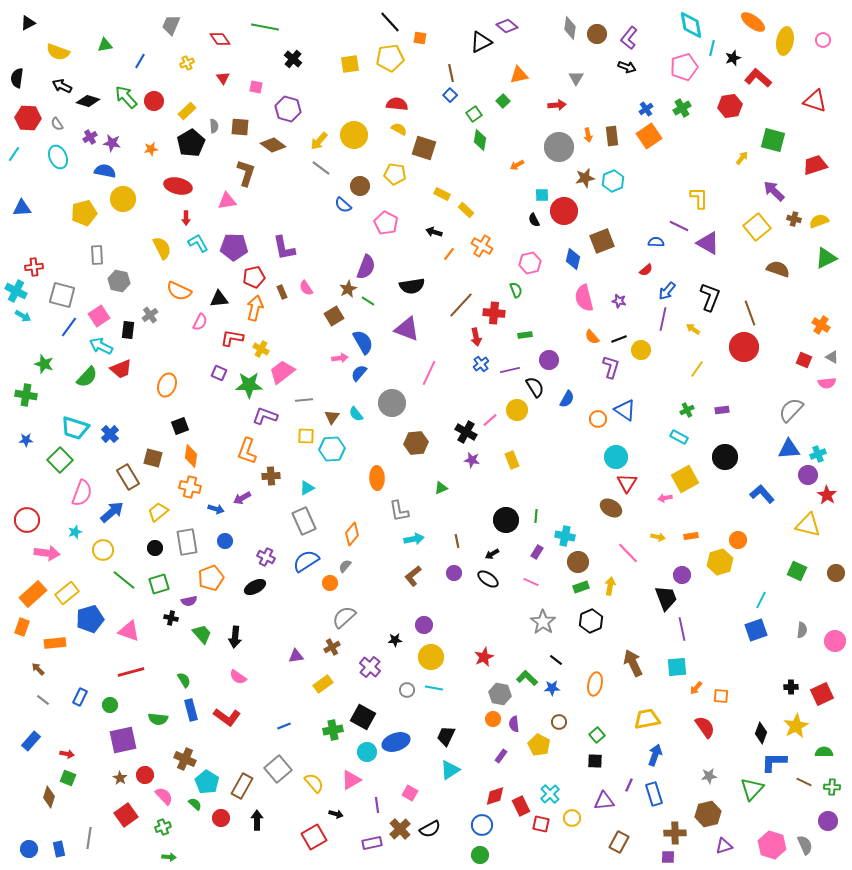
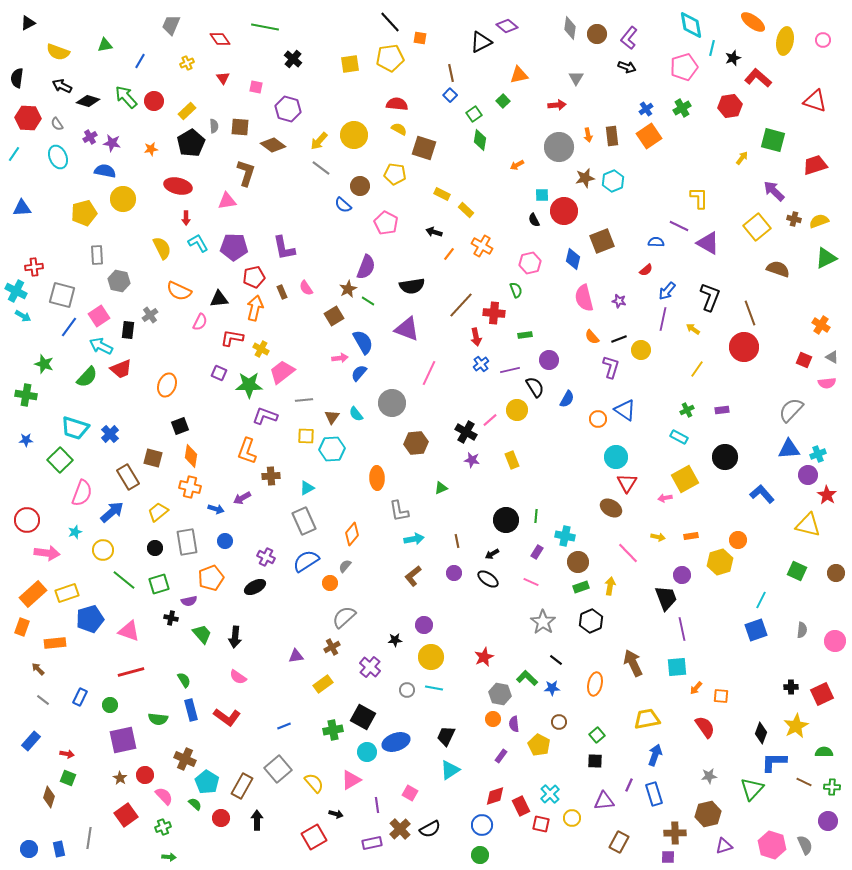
yellow rectangle at (67, 593): rotated 20 degrees clockwise
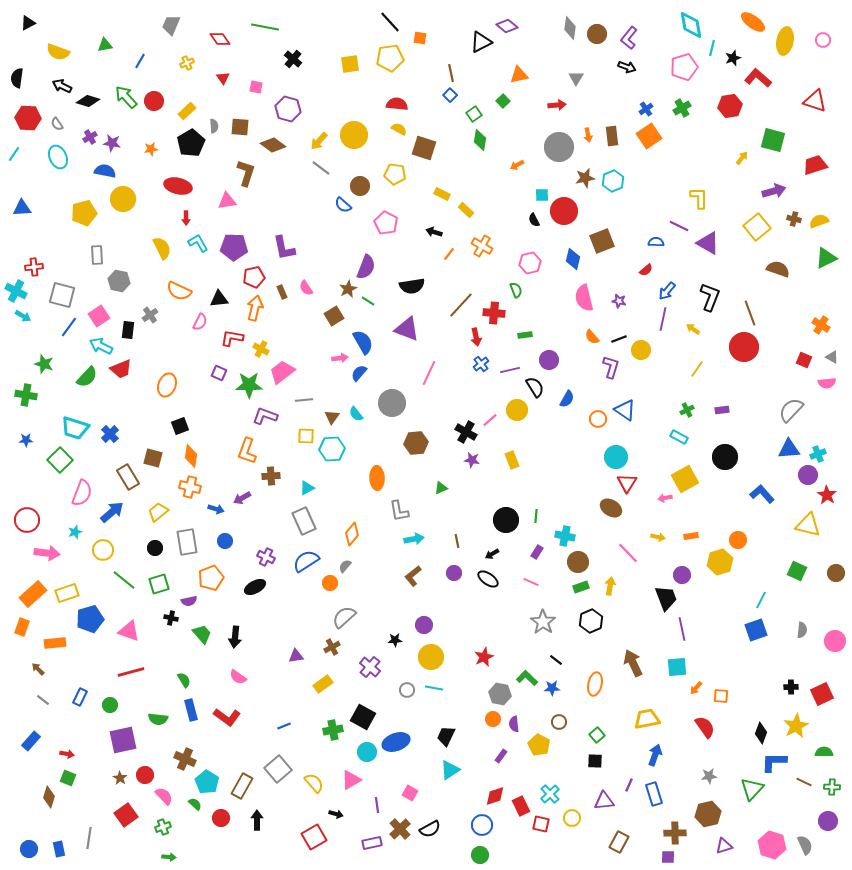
purple arrow at (774, 191): rotated 120 degrees clockwise
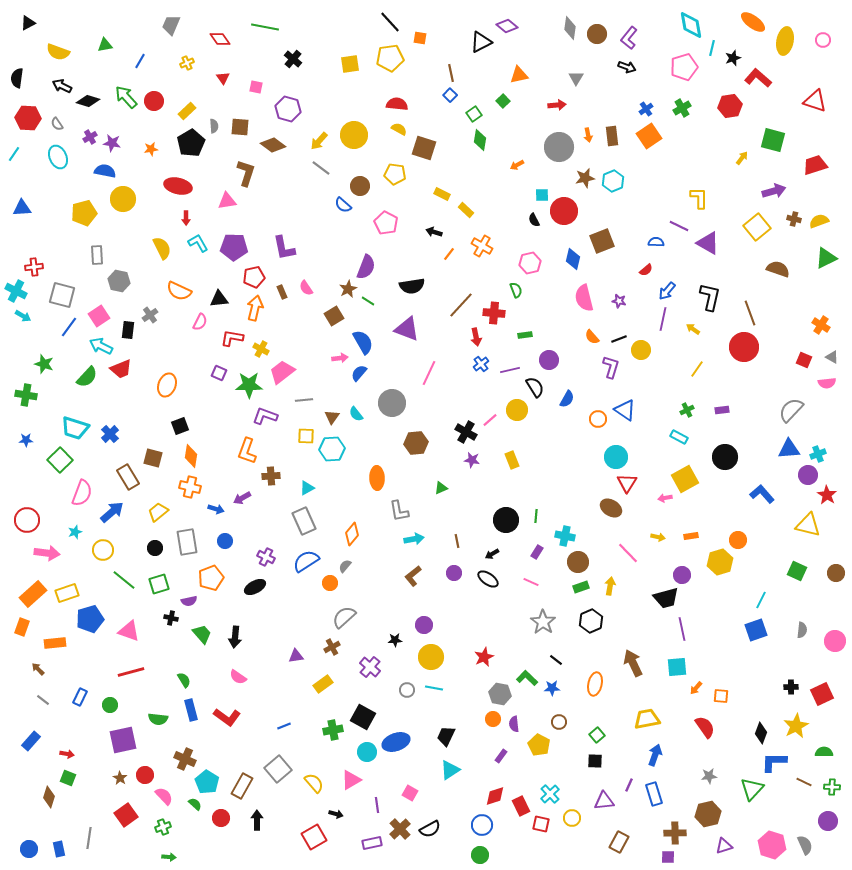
black L-shape at (710, 297): rotated 8 degrees counterclockwise
black trapezoid at (666, 598): rotated 96 degrees clockwise
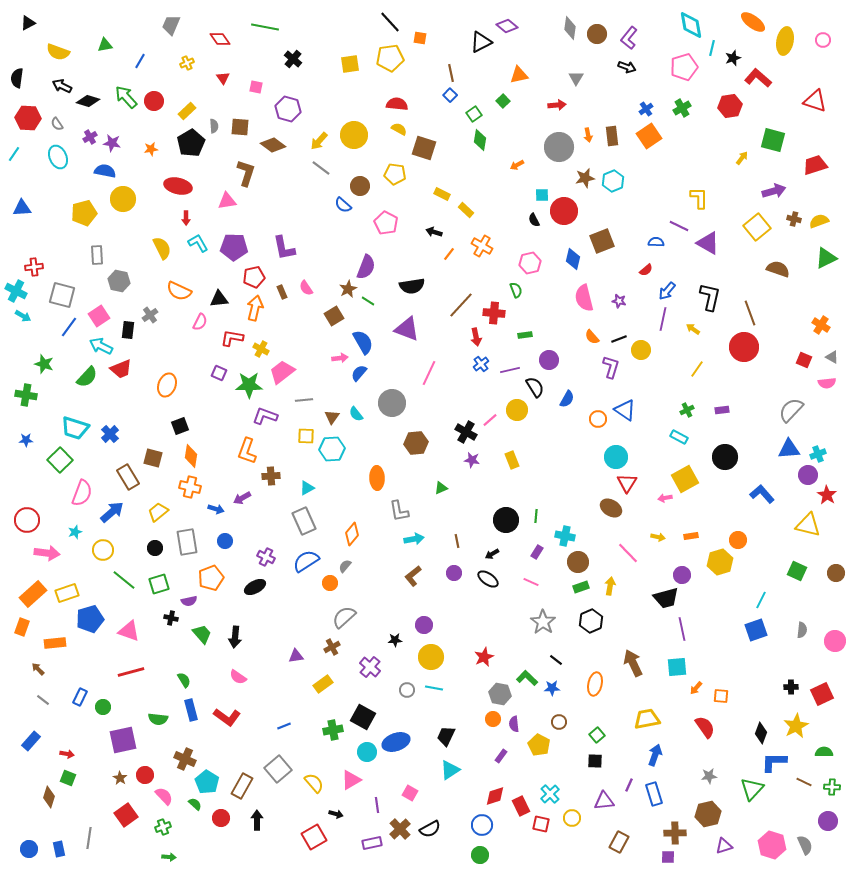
green circle at (110, 705): moved 7 px left, 2 px down
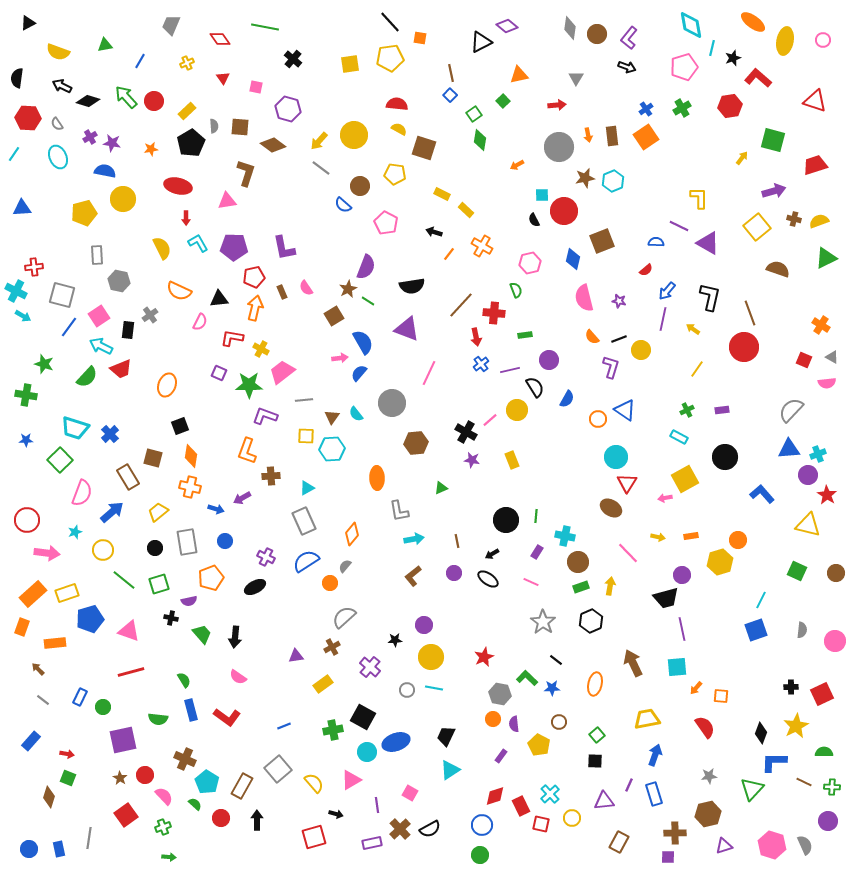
orange square at (649, 136): moved 3 px left, 1 px down
red square at (314, 837): rotated 15 degrees clockwise
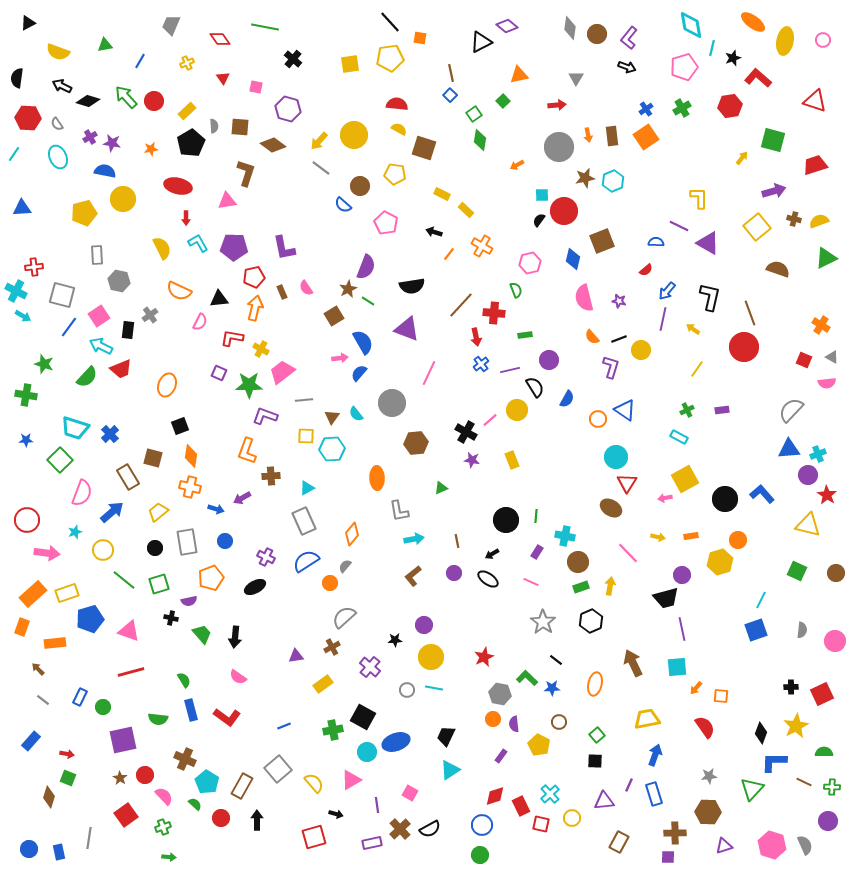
black semicircle at (534, 220): moved 5 px right; rotated 64 degrees clockwise
black circle at (725, 457): moved 42 px down
brown hexagon at (708, 814): moved 2 px up; rotated 15 degrees clockwise
blue rectangle at (59, 849): moved 3 px down
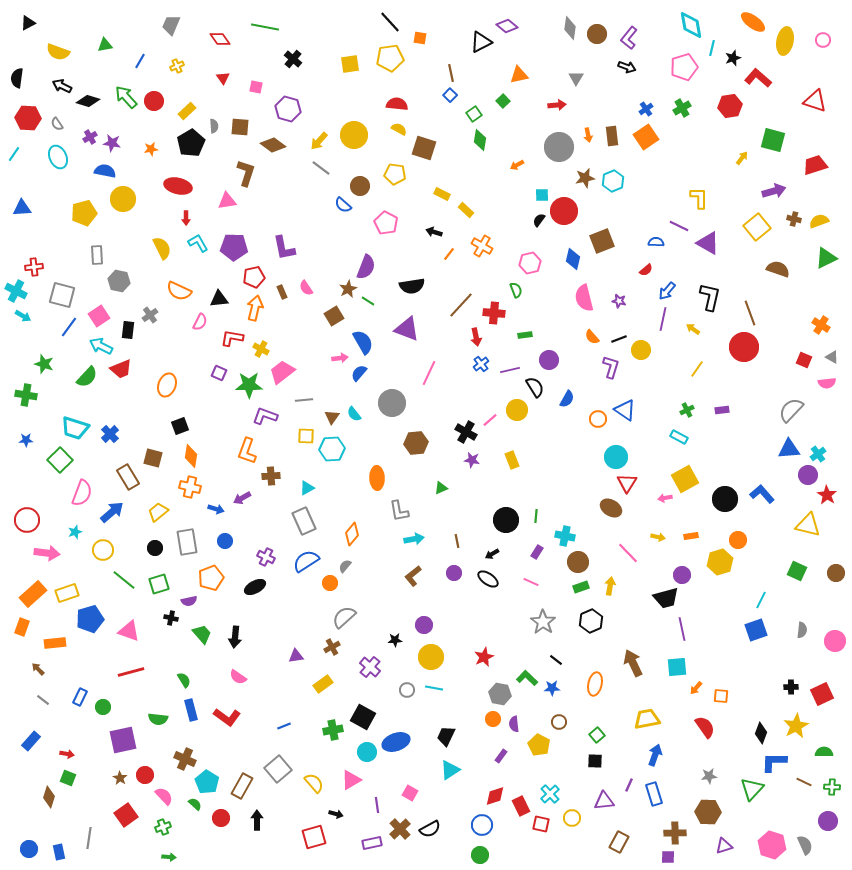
yellow cross at (187, 63): moved 10 px left, 3 px down
cyan semicircle at (356, 414): moved 2 px left
cyan cross at (818, 454): rotated 14 degrees counterclockwise
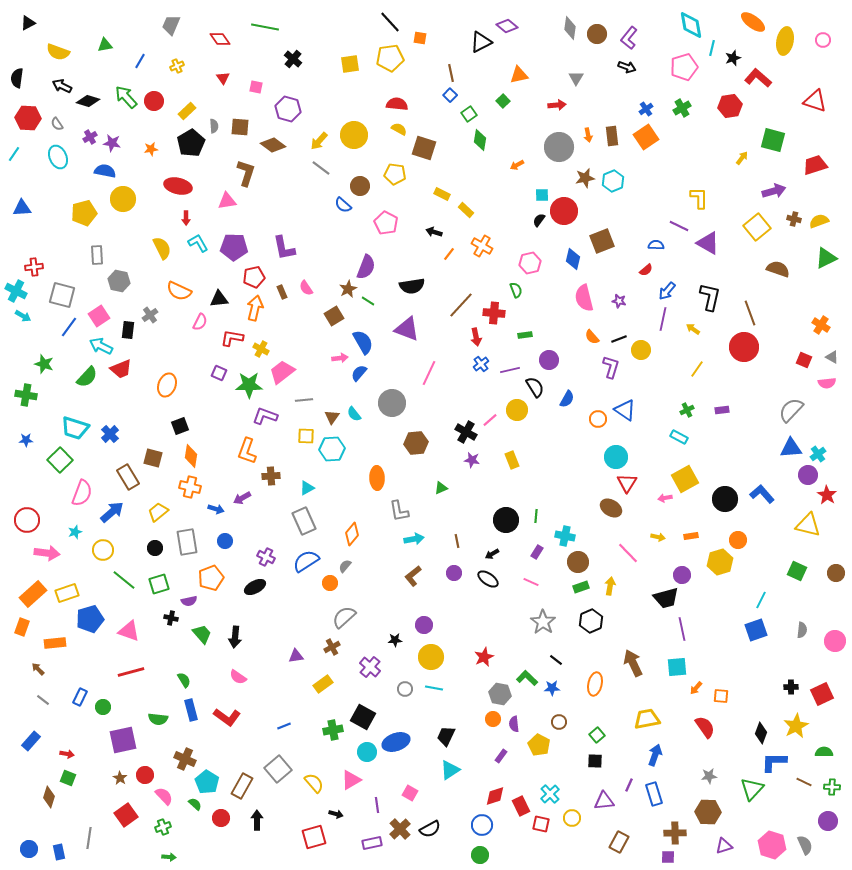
green square at (474, 114): moved 5 px left
blue semicircle at (656, 242): moved 3 px down
blue triangle at (789, 449): moved 2 px right, 1 px up
gray circle at (407, 690): moved 2 px left, 1 px up
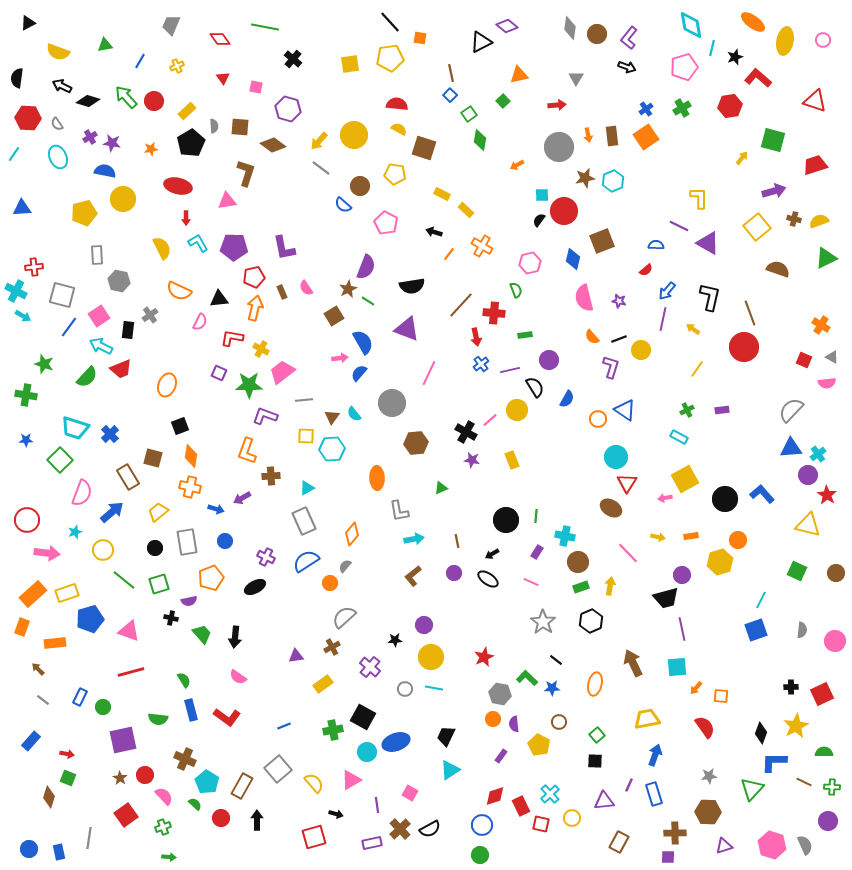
black star at (733, 58): moved 2 px right, 1 px up
